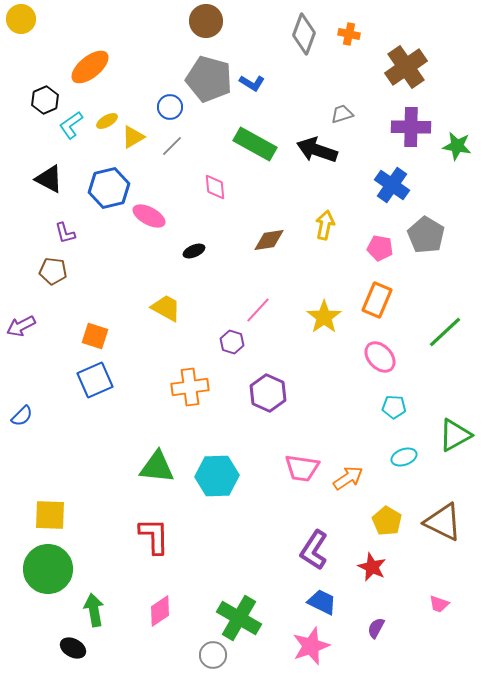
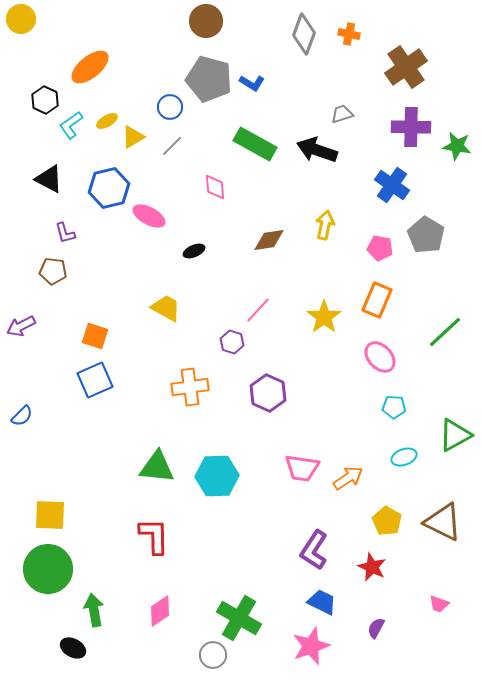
black hexagon at (45, 100): rotated 12 degrees counterclockwise
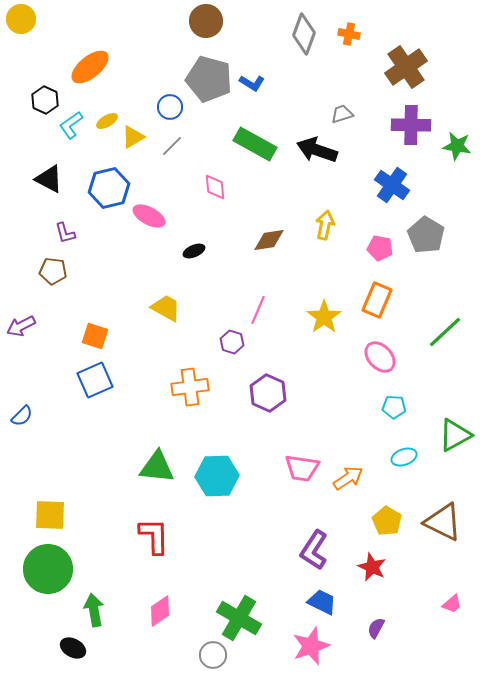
purple cross at (411, 127): moved 2 px up
pink line at (258, 310): rotated 20 degrees counterclockwise
pink trapezoid at (439, 604): moved 13 px right; rotated 60 degrees counterclockwise
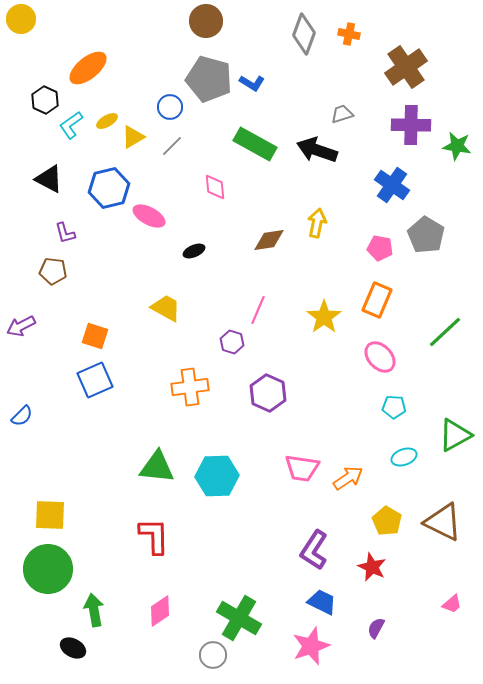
orange ellipse at (90, 67): moved 2 px left, 1 px down
yellow arrow at (325, 225): moved 8 px left, 2 px up
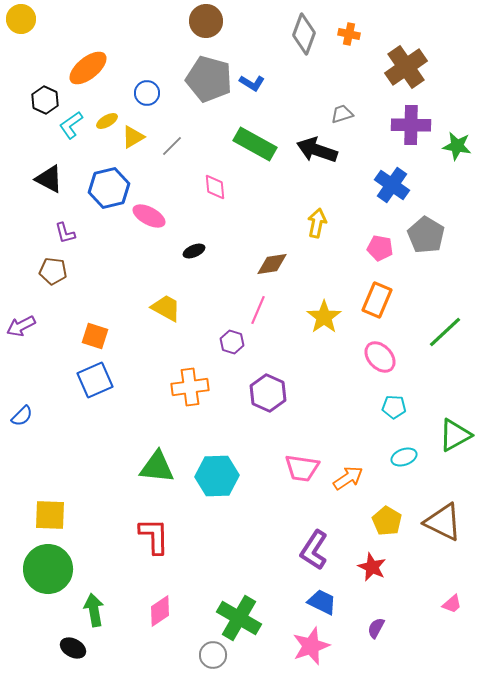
blue circle at (170, 107): moved 23 px left, 14 px up
brown diamond at (269, 240): moved 3 px right, 24 px down
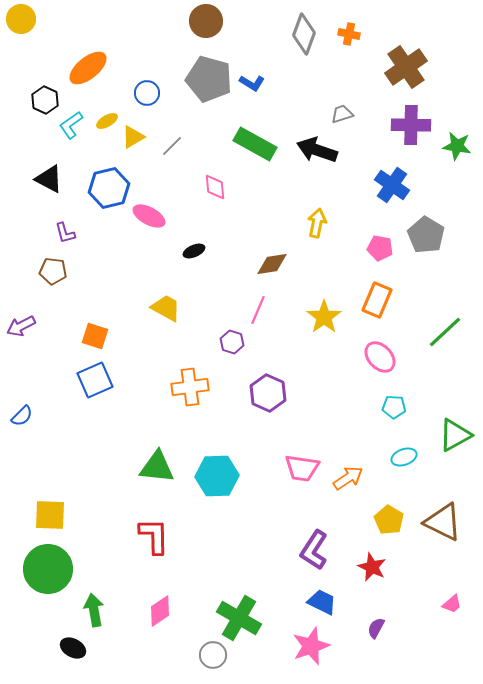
yellow pentagon at (387, 521): moved 2 px right, 1 px up
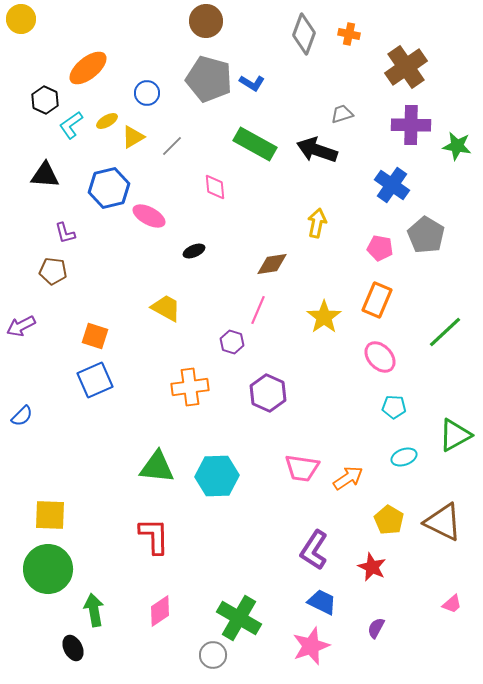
black triangle at (49, 179): moved 4 px left, 4 px up; rotated 24 degrees counterclockwise
black ellipse at (73, 648): rotated 35 degrees clockwise
